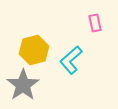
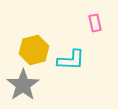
cyan L-shape: rotated 136 degrees counterclockwise
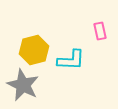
pink rectangle: moved 5 px right, 8 px down
gray star: rotated 12 degrees counterclockwise
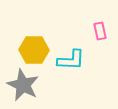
yellow hexagon: rotated 16 degrees clockwise
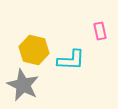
yellow hexagon: rotated 12 degrees clockwise
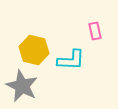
pink rectangle: moved 5 px left
gray star: moved 1 px left, 1 px down
